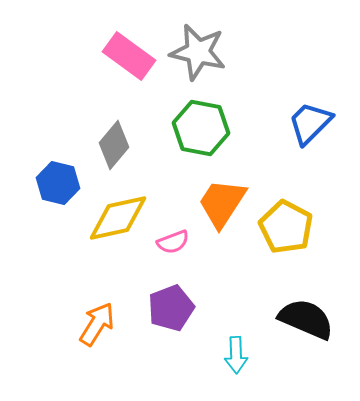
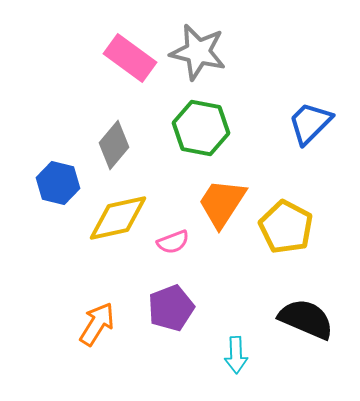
pink rectangle: moved 1 px right, 2 px down
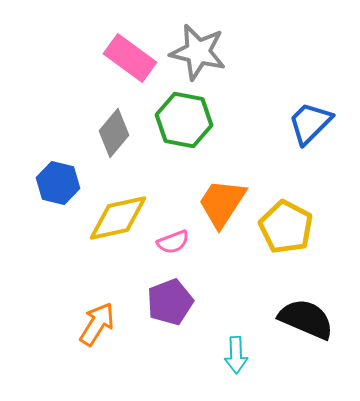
green hexagon: moved 17 px left, 8 px up
gray diamond: moved 12 px up
purple pentagon: moved 1 px left, 6 px up
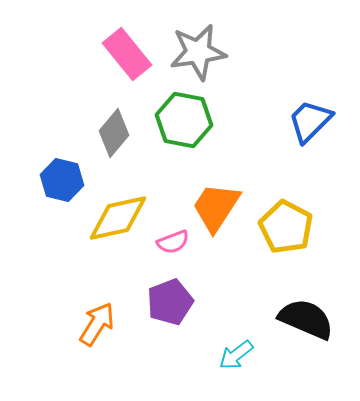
gray star: rotated 22 degrees counterclockwise
pink rectangle: moved 3 px left, 4 px up; rotated 15 degrees clockwise
blue trapezoid: moved 2 px up
blue hexagon: moved 4 px right, 3 px up
orange trapezoid: moved 6 px left, 4 px down
cyan arrow: rotated 54 degrees clockwise
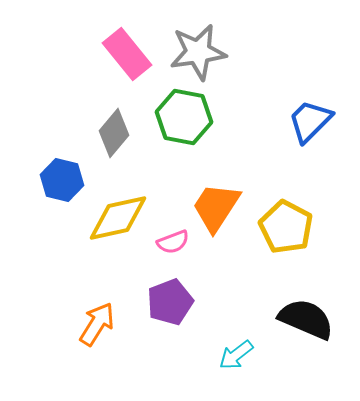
green hexagon: moved 3 px up
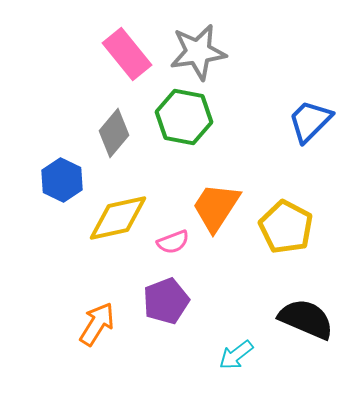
blue hexagon: rotated 12 degrees clockwise
purple pentagon: moved 4 px left, 1 px up
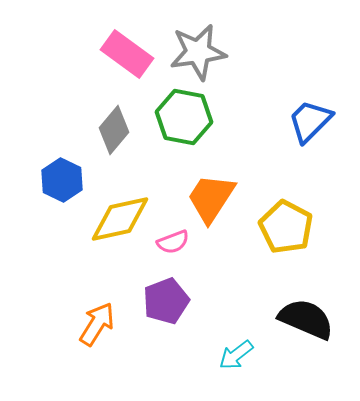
pink rectangle: rotated 15 degrees counterclockwise
gray diamond: moved 3 px up
orange trapezoid: moved 5 px left, 9 px up
yellow diamond: moved 2 px right, 1 px down
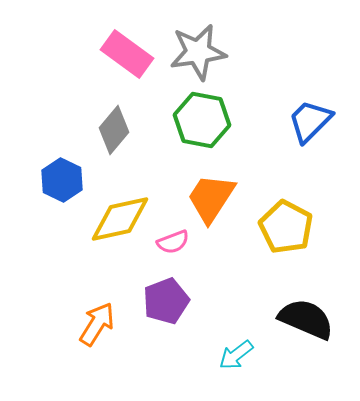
green hexagon: moved 18 px right, 3 px down
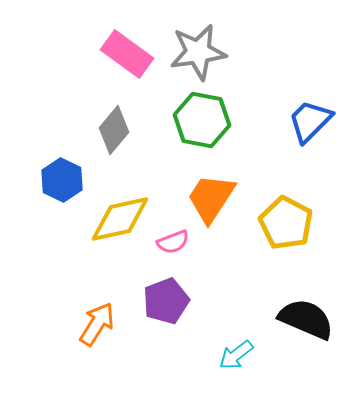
yellow pentagon: moved 4 px up
